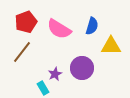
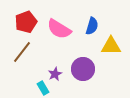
purple circle: moved 1 px right, 1 px down
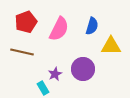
pink semicircle: rotated 95 degrees counterclockwise
brown line: rotated 65 degrees clockwise
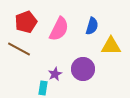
brown line: moved 3 px left, 3 px up; rotated 15 degrees clockwise
cyan rectangle: rotated 40 degrees clockwise
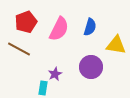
blue semicircle: moved 2 px left, 1 px down
yellow triangle: moved 5 px right, 1 px up; rotated 10 degrees clockwise
purple circle: moved 8 px right, 2 px up
